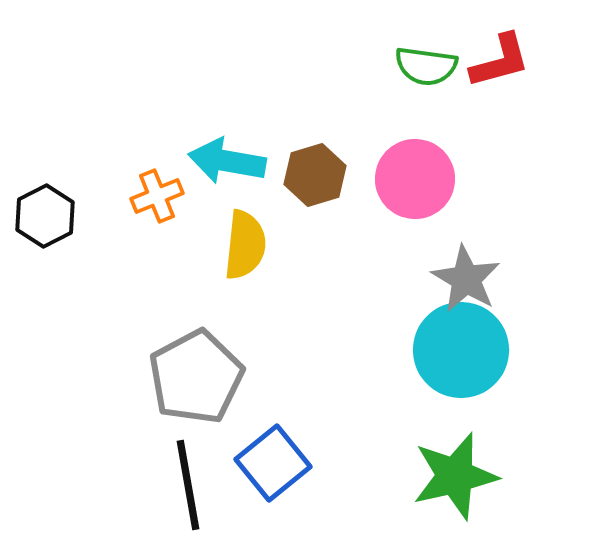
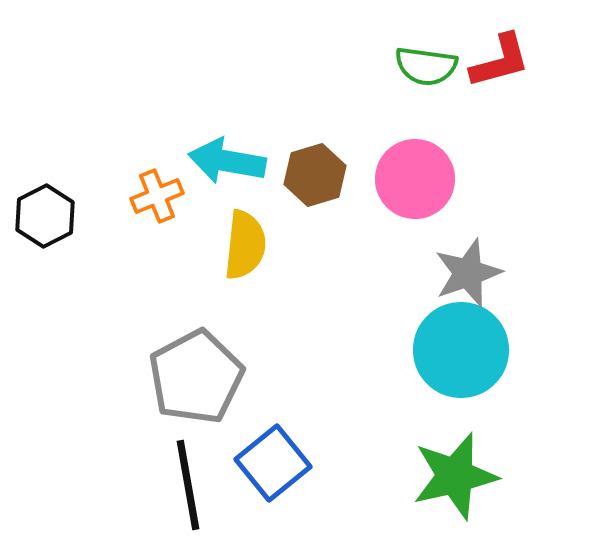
gray star: moved 2 px right, 6 px up; rotated 22 degrees clockwise
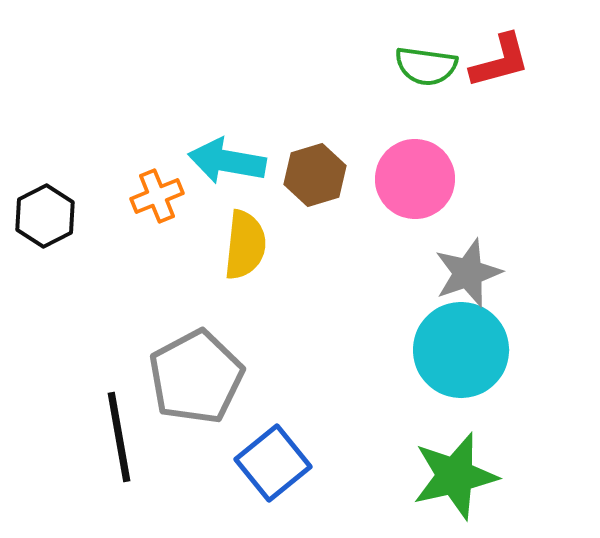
black line: moved 69 px left, 48 px up
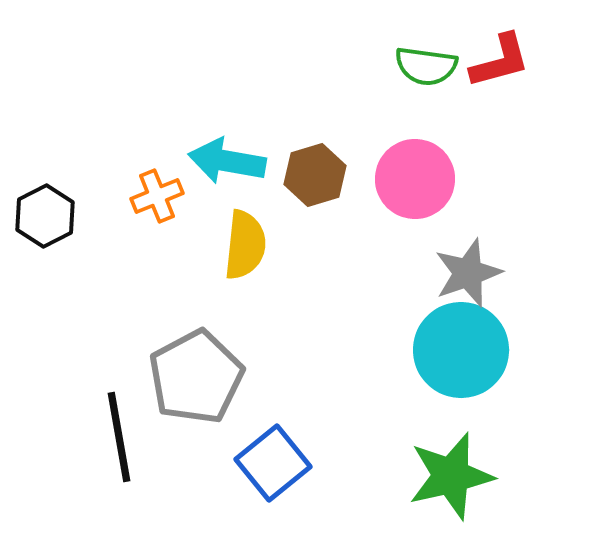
green star: moved 4 px left
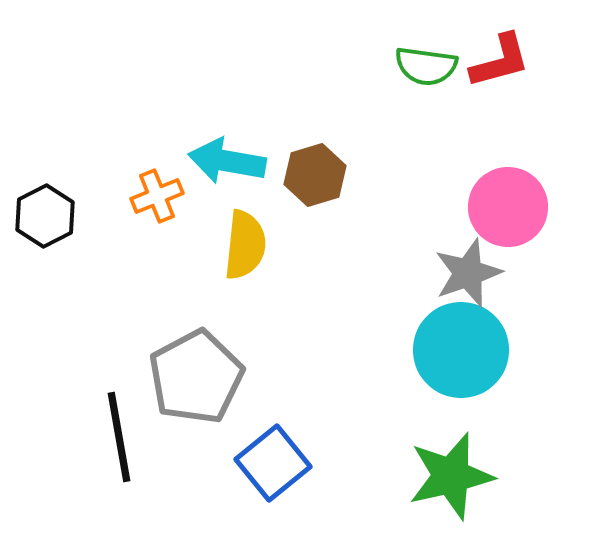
pink circle: moved 93 px right, 28 px down
